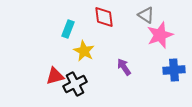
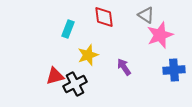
yellow star: moved 4 px right, 4 px down; rotated 25 degrees clockwise
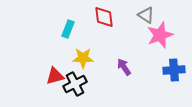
yellow star: moved 5 px left, 3 px down; rotated 20 degrees clockwise
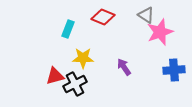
red diamond: moved 1 px left; rotated 60 degrees counterclockwise
pink star: moved 3 px up
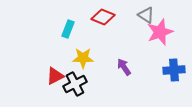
red triangle: rotated 12 degrees counterclockwise
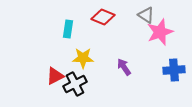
cyan rectangle: rotated 12 degrees counterclockwise
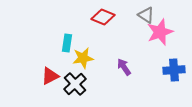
cyan rectangle: moved 1 px left, 14 px down
yellow star: rotated 10 degrees counterclockwise
red triangle: moved 5 px left
black cross: rotated 15 degrees counterclockwise
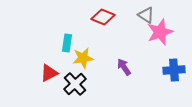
red triangle: moved 1 px left, 3 px up
